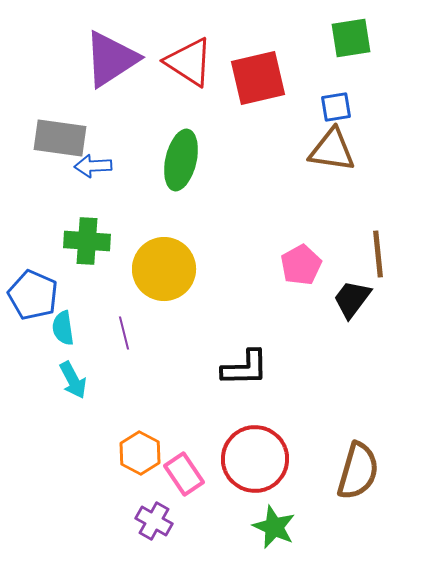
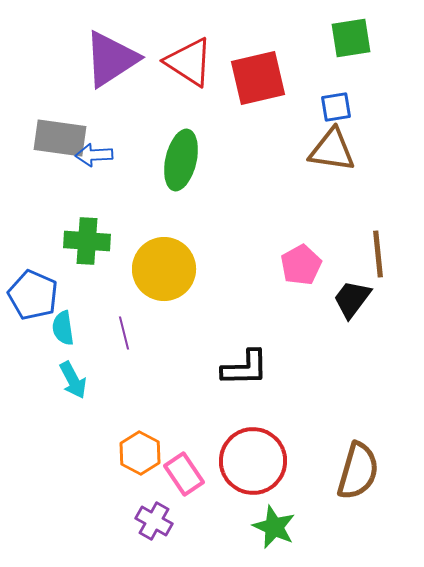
blue arrow: moved 1 px right, 11 px up
red circle: moved 2 px left, 2 px down
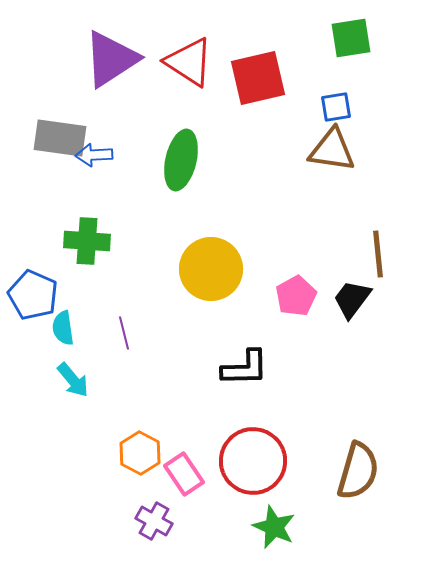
pink pentagon: moved 5 px left, 31 px down
yellow circle: moved 47 px right
cyan arrow: rotated 12 degrees counterclockwise
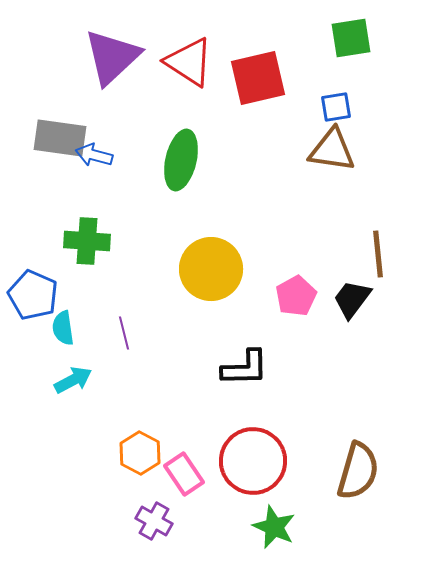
purple triangle: moved 1 px right, 2 px up; rotated 10 degrees counterclockwise
blue arrow: rotated 18 degrees clockwise
cyan arrow: rotated 78 degrees counterclockwise
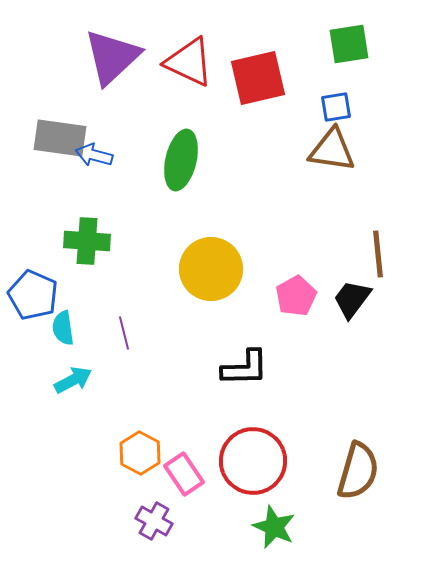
green square: moved 2 px left, 6 px down
red triangle: rotated 8 degrees counterclockwise
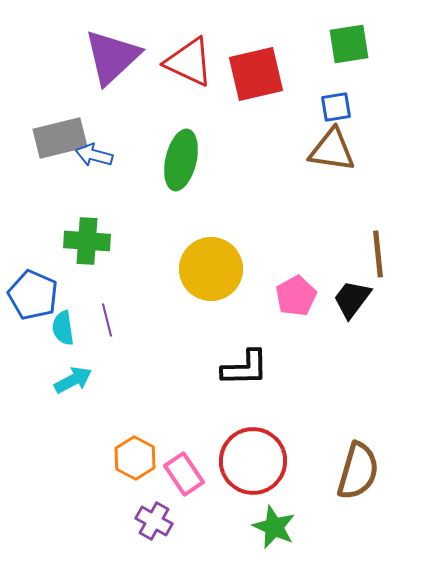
red square: moved 2 px left, 4 px up
gray rectangle: rotated 22 degrees counterclockwise
purple line: moved 17 px left, 13 px up
orange hexagon: moved 5 px left, 5 px down
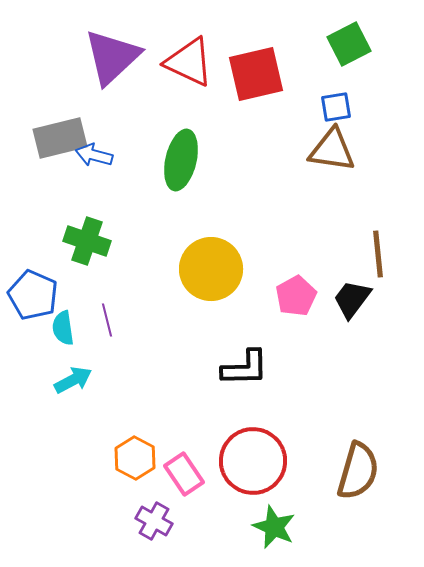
green square: rotated 18 degrees counterclockwise
green cross: rotated 15 degrees clockwise
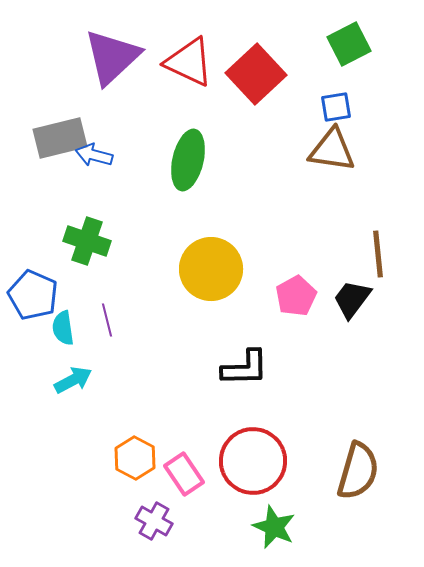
red square: rotated 30 degrees counterclockwise
green ellipse: moved 7 px right
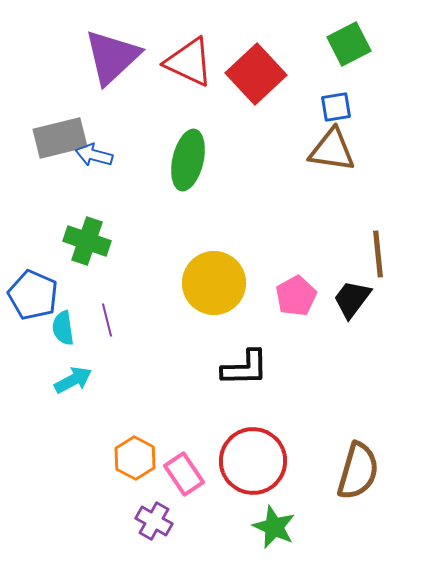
yellow circle: moved 3 px right, 14 px down
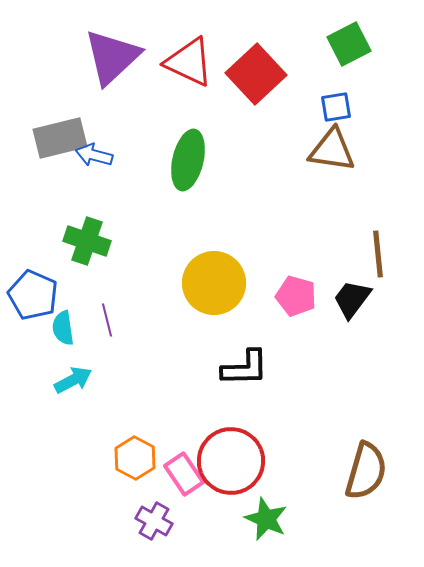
pink pentagon: rotated 27 degrees counterclockwise
red circle: moved 22 px left
brown semicircle: moved 8 px right
green star: moved 8 px left, 8 px up
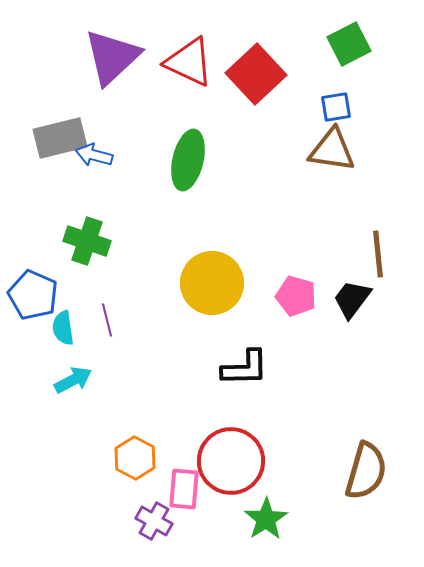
yellow circle: moved 2 px left
pink rectangle: moved 15 px down; rotated 39 degrees clockwise
green star: rotated 15 degrees clockwise
